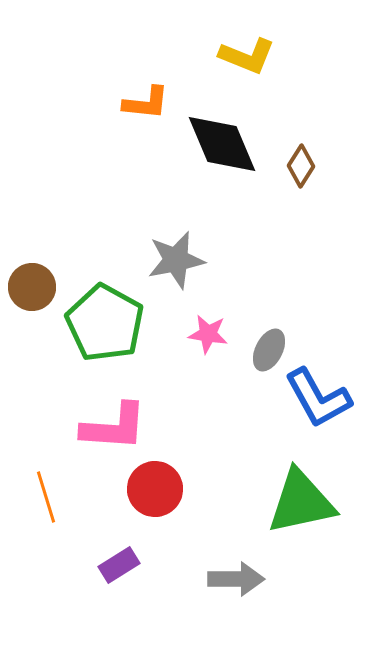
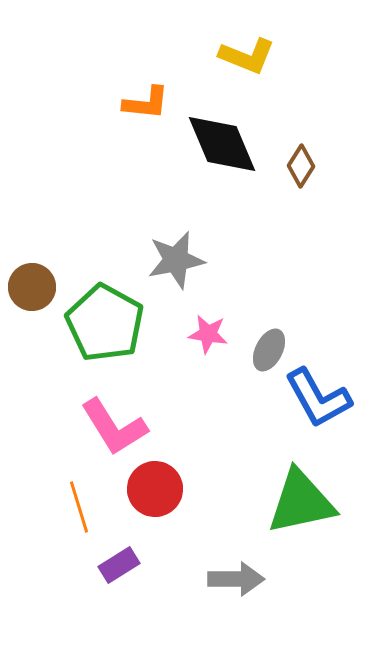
pink L-shape: rotated 54 degrees clockwise
orange line: moved 33 px right, 10 px down
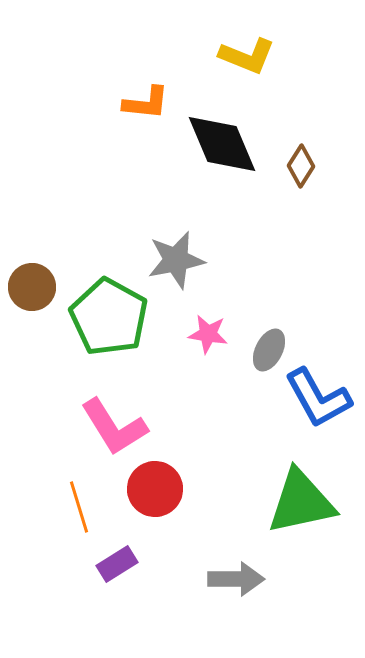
green pentagon: moved 4 px right, 6 px up
purple rectangle: moved 2 px left, 1 px up
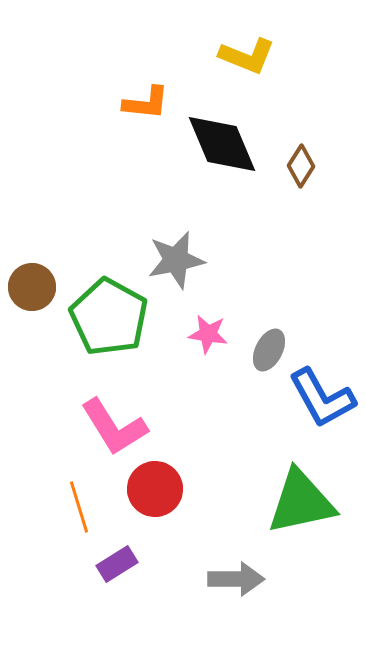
blue L-shape: moved 4 px right
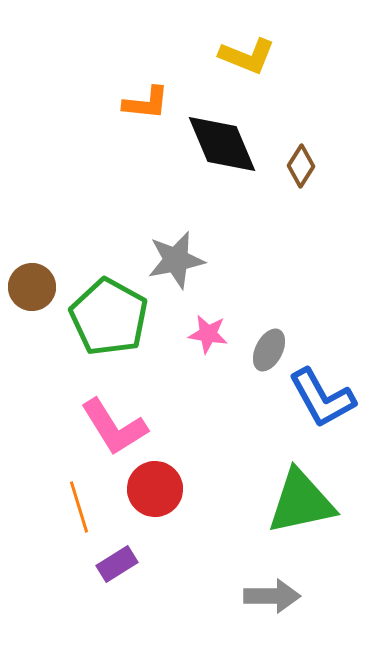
gray arrow: moved 36 px right, 17 px down
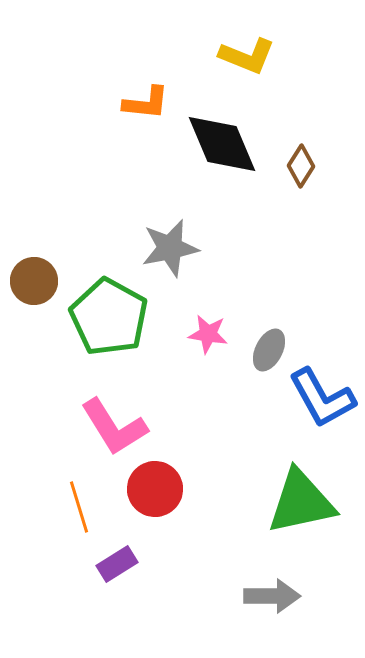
gray star: moved 6 px left, 12 px up
brown circle: moved 2 px right, 6 px up
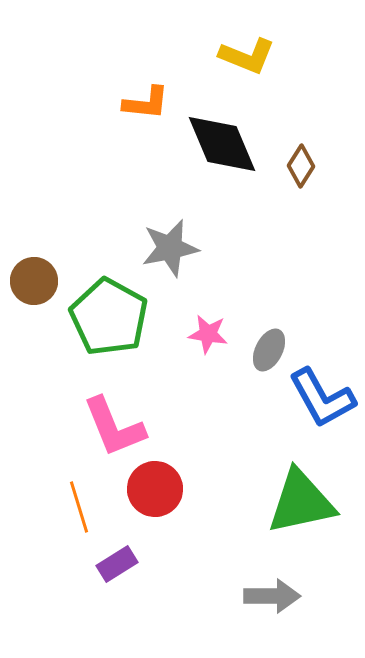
pink L-shape: rotated 10 degrees clockwise
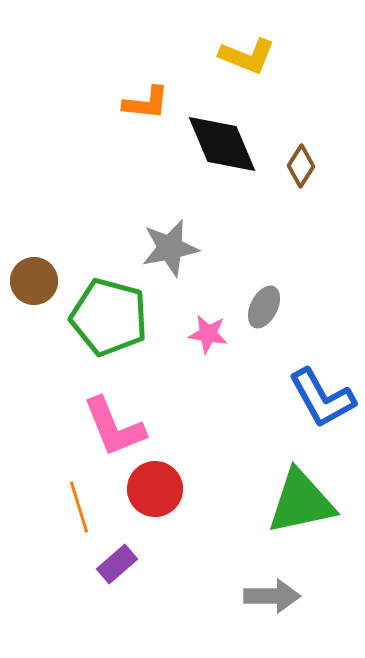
green pentagon: rotated 14 degrees counterclockwise
gray ellipse: moved 5 px left, 43 px up
purple rectangle: rotated 9 degrees counterclockwise
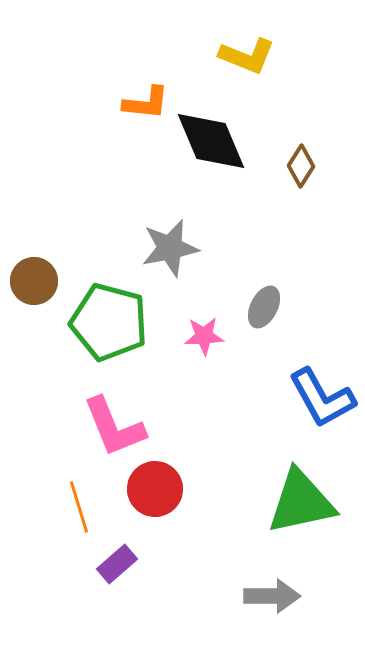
black diamond: moved 11 px left, 3 px up
green pentagon: moved 5 px down
pink star: moved 4 px left, 2 px down; rotated 12 degrees counterclockwise
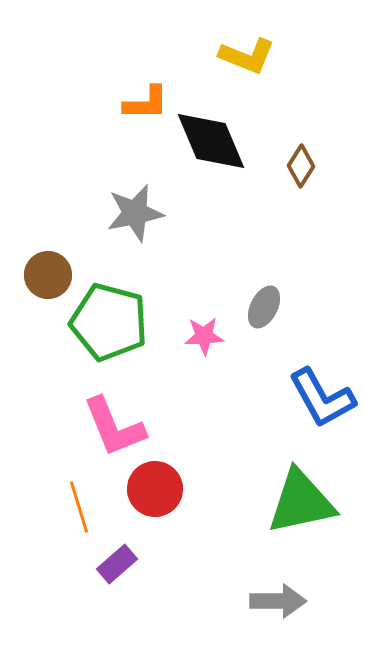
orange L-shape: rotated 6 degrees counterclockwise
gray star: moved 35 px left, 35 px up
brown circle: moved 14 px right, 6 px up
gray arrow: moved 6 px right, 5 px down
